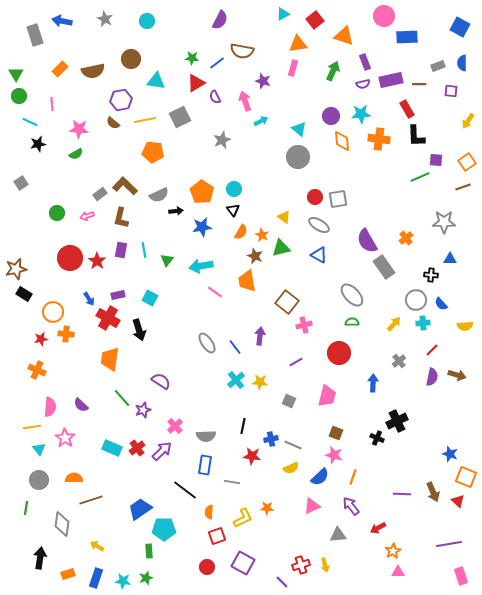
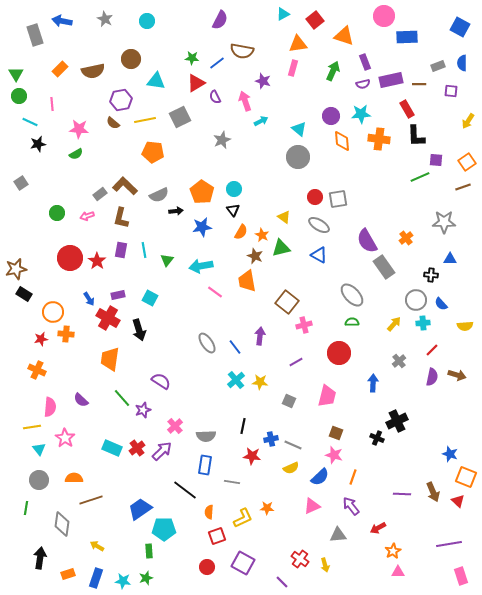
purple semicircle at (81, 405): moved 5 px up
red cross at (301, 565): moved 1 px left, 6 px up; rotated 36 degrees counterclockwise
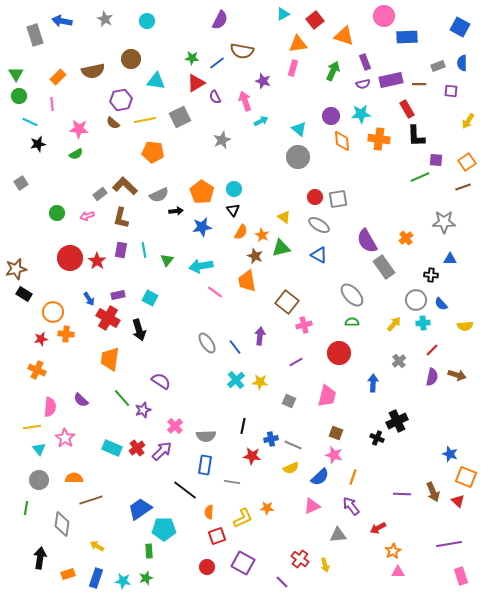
orange rectangle at (60, 69): moved 2 px left, 8 px down
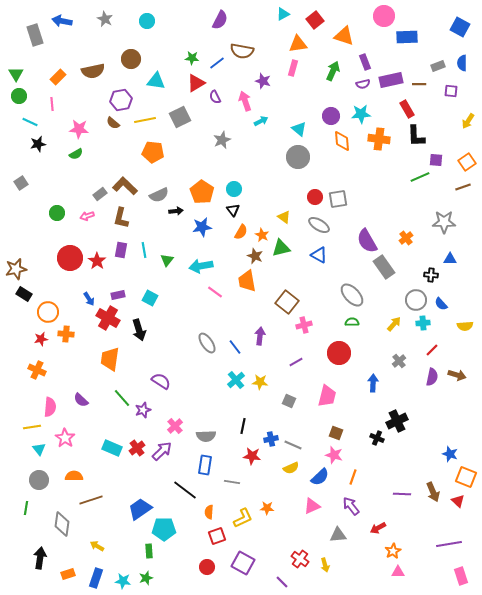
orange circle at (53, 312): moved 5 px left
orange semicircle at (74, 478): moved 2 px up
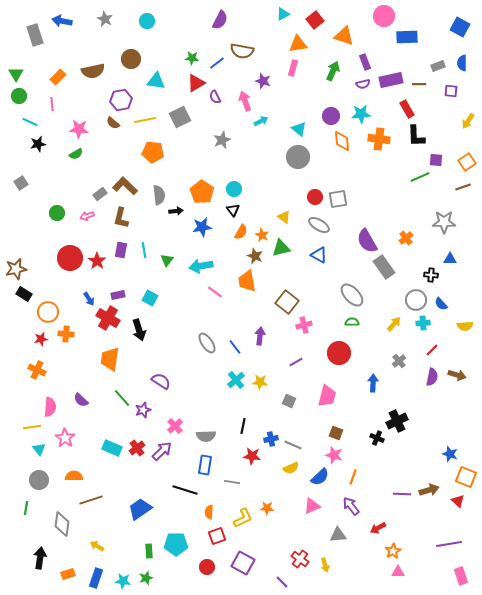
gray semicircle at (159, 195): rotated 72 degrees counterclockwise
black line at (185, 490): rotated 20 degrees counterclockwise
brown arrow at (433, 492): moved 4 px left, 2 px up; rotated 84 degrees counterclockwise
cyan pentagon at (164, 529): moved 12 px right, 15 px down
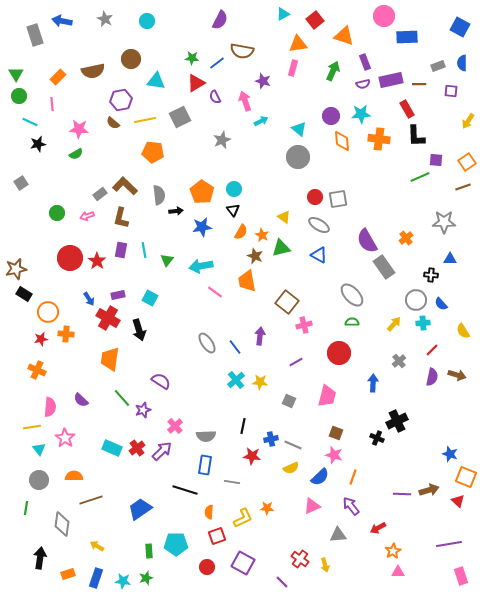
yellow semicircle at (465, 326): moved 2 px left, 5 px down; rotated 63 degrees clockwise
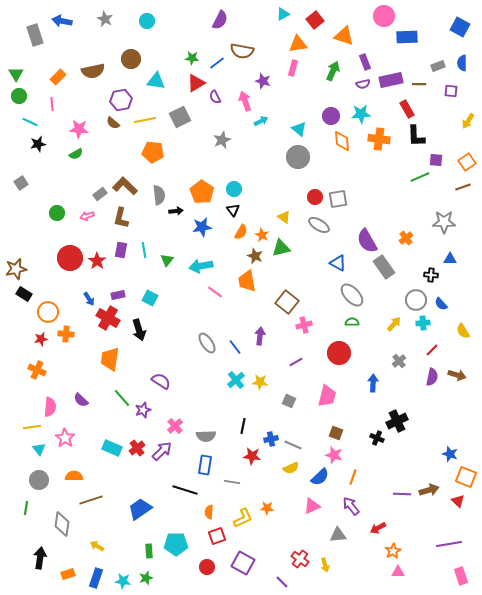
blue triangle at (319, 255): moved 19 px right, 8 px down
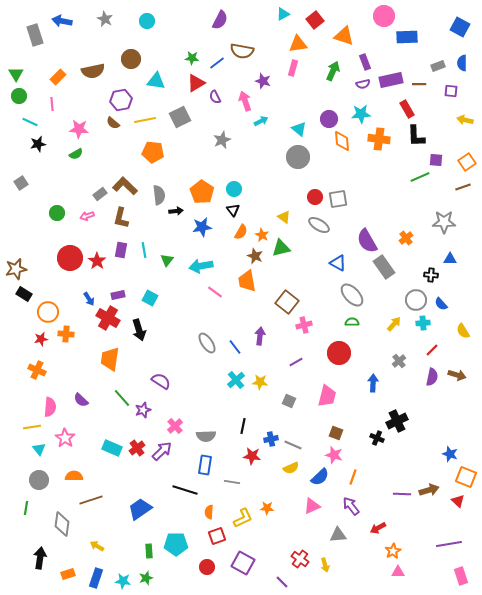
purple circle at (331, 116): moved 2 px left, 3 px down
yellow arrow at (468, 121): moved 3 px left, 1 px up; rotated 70 degrees clockwise
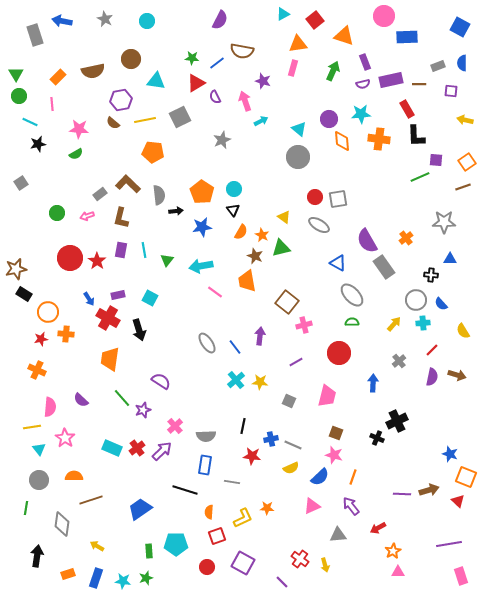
brown L-shape at (125, 186): moved 3 px right, 2 px up
black arrow at (40, 558): moved 3 px left, 2 px up
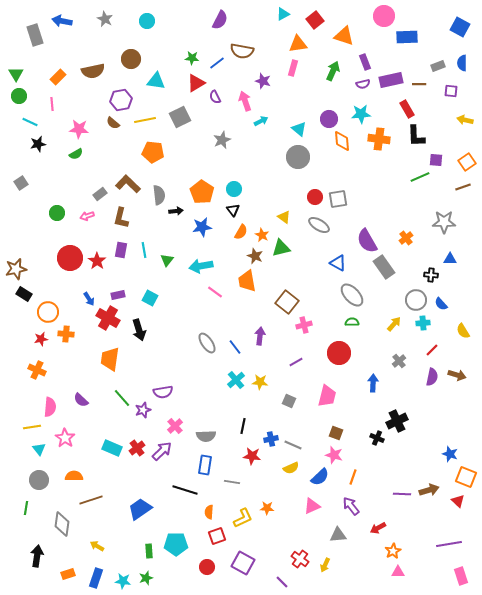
purple semicircle at (161, 381): moved 2 px right, 11 px down; rotated 138 degrees clockwise
yellow arrow at (325, 565): rotated 40 degrees clockwise
